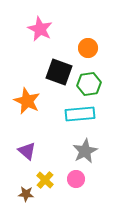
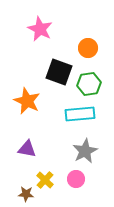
purple triangle: moved 2 px up; rotated 30 degrees counterclockwise
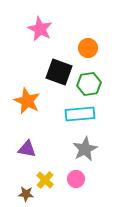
gray star: moved 2 px up
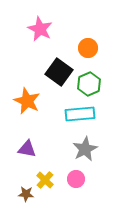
black square: rotated 16 degrees clockwise
green hexagon: rotated 15 degrees counterclockwise
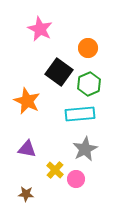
yellow cross: moved 10 px right, 10 px up
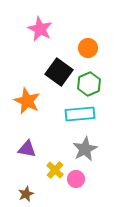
brown star: rotated 28 degrees counterclockwise
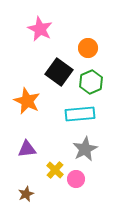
green hexagon: moved 2 px right, 2 px up
purple triangle: rotated 18 degrees counterclockwise
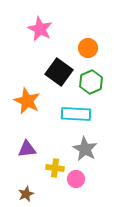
cyan rectangle: moved 4 px left; rotated 8 degrees clockwise
gray star: rotated 15 degrees counterclockwise
yellow cross: moved 2 px up; rotated 36 degrees counterclockwise
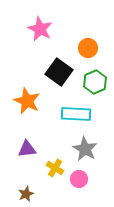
green hexagon: moved 4 px right
yellow cross: rotated 24 degrees clockwise
pink circle: moved 3 px right
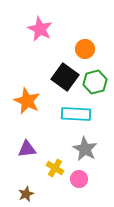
orange circle: moved 3 px left, 1 px down
black square: moved 6 px right, 5 px down
green hexagon: rotated 10 degrees clockwise
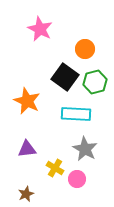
pink circle: moved 2 px left
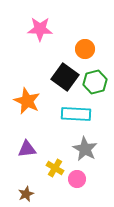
pink star: rotated 25 degrees counterclockwise
